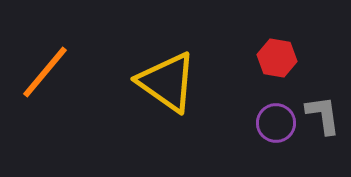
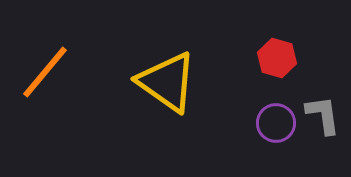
red hexagon: rotated 6 degrees clockwise
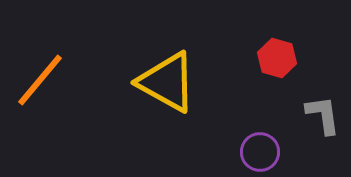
orange line: moved 5 px left, 8 px down
yellow triangle: rotated 6 degrees counterclockwise
purple circle: moved 16 px left, 29 px down
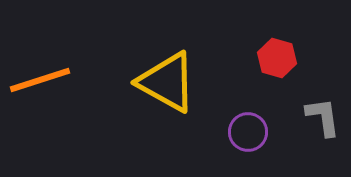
orange line: rotated 32 degrees clockwise
gray L-shape: moved 2 px down
purple circle: moved 12 px left, 20 px up
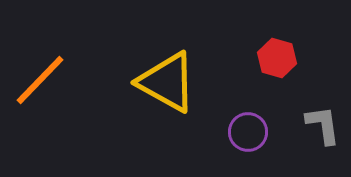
orange line: rotated 28 degrees counterclockwise
gray L-shape: moved 8 px down
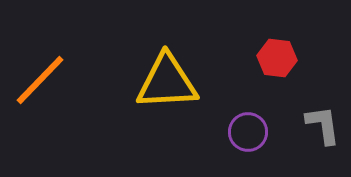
red hexagon: rotated 9 degrees counterclockwise
yellow triangle: rotated 32 degrees counterclockwise
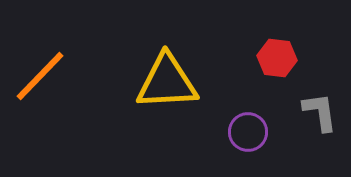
orange line: moved 4 px up
gray L-shape: moved 3 px left, 13 px up
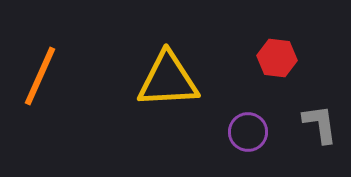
orange line: rotated 20 degrees counterclockwise
yellow triangle: moved 1 px right, 2 px up
gray L-shape: moved 12 px down
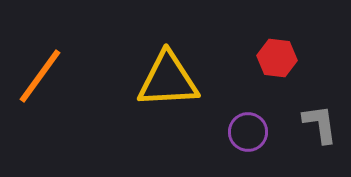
orange line: rotated 12 degrees clockwise
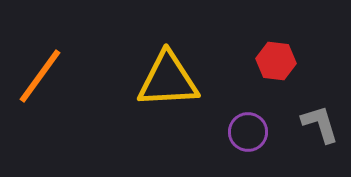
red hexagon: moved 1 px left, 3 px down
gray L-shape: rotated 9 degrees counterclockwise
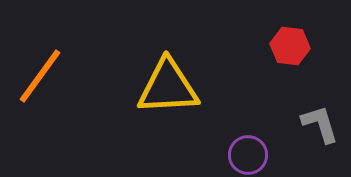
red hexagon: moved 14 px right, 15 px up
yellow triangle: moved 7 px down
purple circle: moved 23 px down
